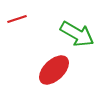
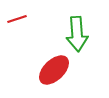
green arrow: rotated 56 degrees clockwise
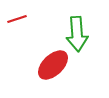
red ellipse: moved 1 px left, 5 px up
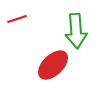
green arrow: moved 1 px left, 3 px up
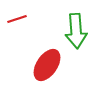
red ellipse: moved 6 px left; rotated 12 degrees counterclockwise
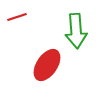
red line: moved 2 px up
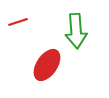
red line: moved 1 px right, 5 px down
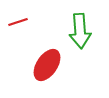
green arrow: moved 4 px right
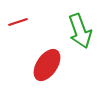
green arrow: rotated 16 degrees counterclockwise
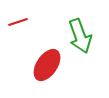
green arrow: moved 5 px down
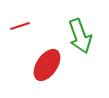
red line: moved 2 px right, 4 px down
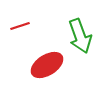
red ellipse: rotated 24 degrees clockwise
